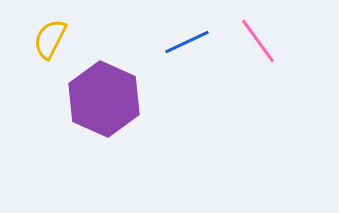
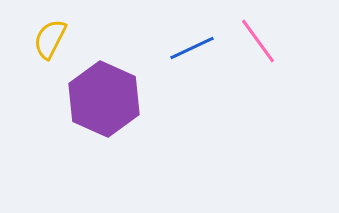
blue line: moved 5 px right, 6 px down
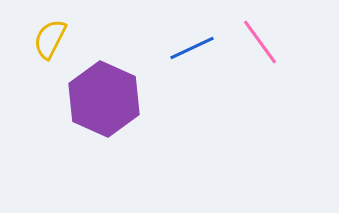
pink line: moved 2 px right, 1 px down
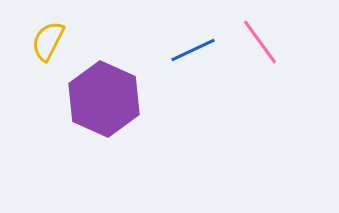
yellow semicircle: moved 2 px left, 2 px down
blue line: moved 1 px right, 2 px down
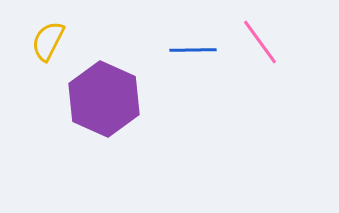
blue line: rotated 24 degrees clockwise
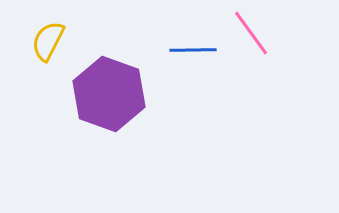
pink line: moved 9 px left, 9 px up
purple hexagon: moved 5 px right, 5 px up; rotated 4 degrees counterclockwise
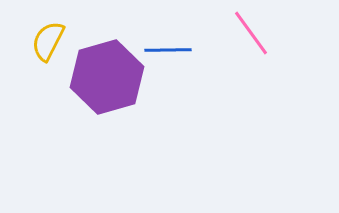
blue line: moved 25 px left
purple hexagon: moved 2 px left, 17 px up; rotated 24 degrees clockwise
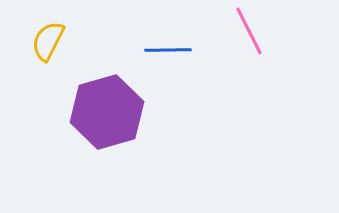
pink line: moved 2 px left, 2 px up; rotated 9 degrees clockwise
purple hexagon: moved 35 px down
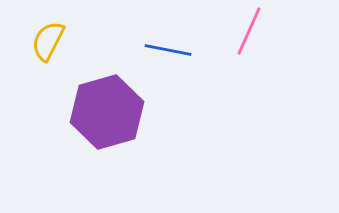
pink line: rotated 51 degrees clockwise
blue line: rotated 12 degrees clockwise
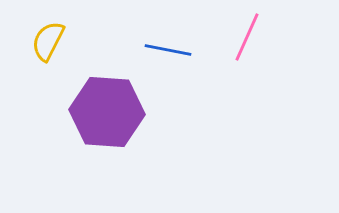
pink line: moved 2 px left, 6 px down
purple hexagon: rotated 20 degrees clockwise
